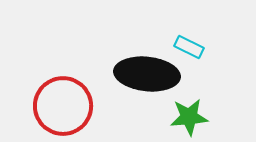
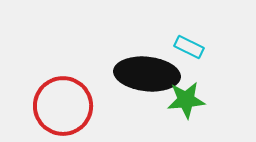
green star: moved 3 px left, 17 px up
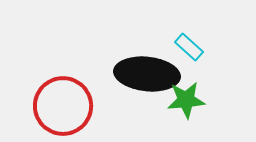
cyan rectangle: rotated 16 degrees clockwise
